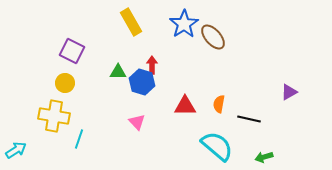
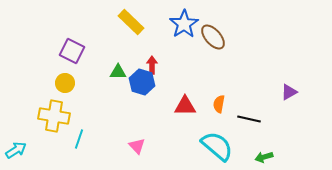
yellow rectangle: rotated 16 degrees counterclockwise
pink triangle: moved 24 px down
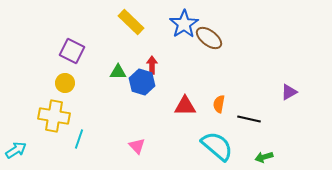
brown ellipse: moved 4 px left, 1 px down; rotated 12 degrees counterclockwise
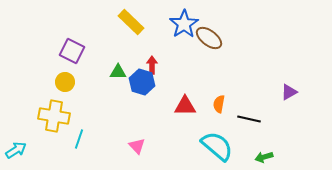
yellow circle: moved 1 px up
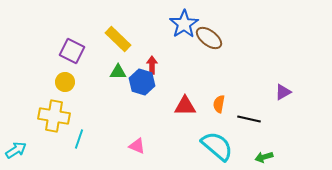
yellow rectangle: moved 13 px left, 17 px down
purple triangle: moved 6 px left
pink triangle: rotated 24 degrees counterclockwise
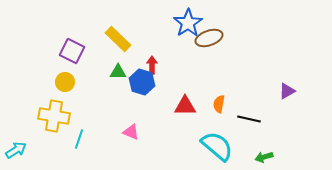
blue star: moved 4 px right, 1 px up
brown ellipse: rotated 56 degrees counterclockwise
purple triangle: moved 4 px right, 1 px up
pink triangle: moved 6 px left, 14 px up
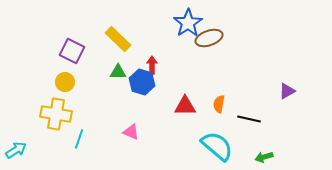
yellow cross: moved 2 px right, 2 px up
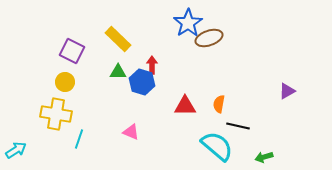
black line: moved 11 px left, 7 px down
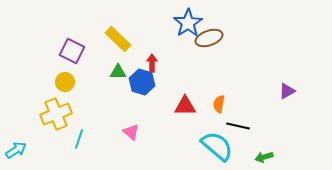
red arrow: moved 2 px up
yellow cross: rotated 32 degrees counterclockwise
pink triangle: rotated 18 degrees clockwise
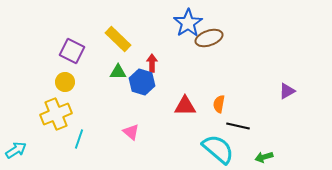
cyan semicircle: moved 1 px right, 3 px down
